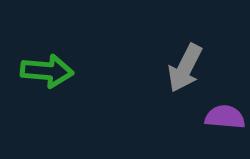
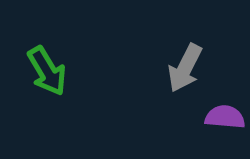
green arrow: rotated 54 degrees clockwise
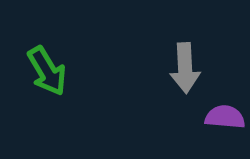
gray arrow: rotated 30 degrees counterclockwise
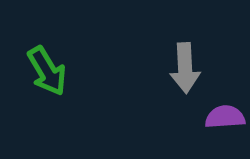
purple semicircle: rotated 9 degrees counterclockwise
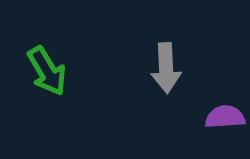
gray arrow: moved 19 px left
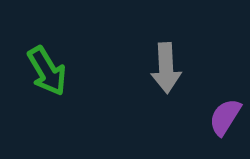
purple semicircle: rotated 54 degrees counterclockwise
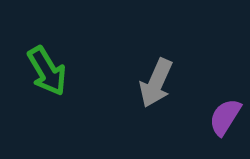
gray arrow: moved 10 px left, 15 px down; rotated 27 degrees clockwise
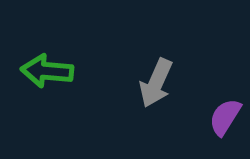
green arrow: rotated 126 degrees clockwise
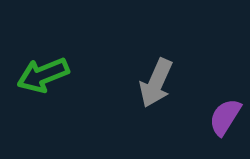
green arrow: moved 4 px left, 4 px down; rotated 27 degrees counterclockwise
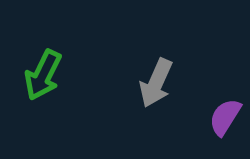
green arrow: rotated 42 degrees counterclockwise
